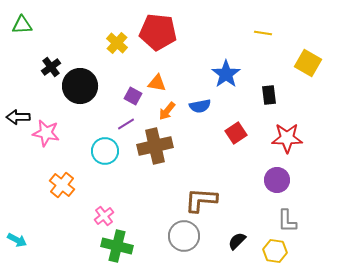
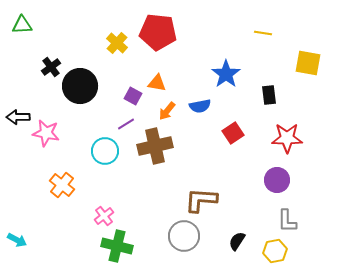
yellow square: rotated 20 degrees counterclockwise
red square: moved 3 px left
black semicircle: rotated 12 degrees counterclockwise
yellow hexagon: rotated 20 degrees counterclockwise
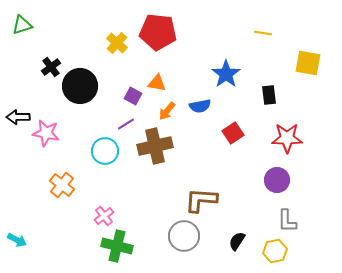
green triangle: rotated 15 degrees counterclockwise
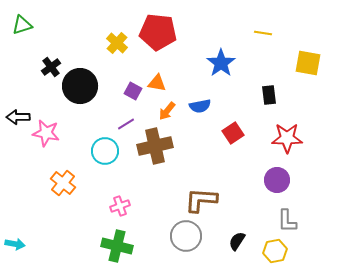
blue star: moved 5 px left, 11 px up
purple square: moved 5 px up
orange cross: moved 1 px right, 2 px up
pink cross: moved 16 px right, 10 px up; rotated 18 degrees clockwise
gray circle: moved 2 px right
cyan arrow: moved 2 px left, 4 px down; rotated 18 degrees counterclockwise
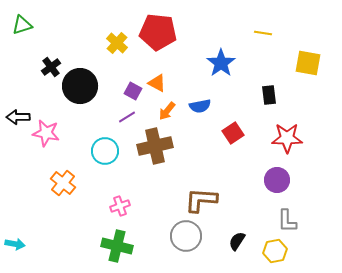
orange triangle: rotated 18 degrees clockwise
purple line: moved 1 px right, 7 px up
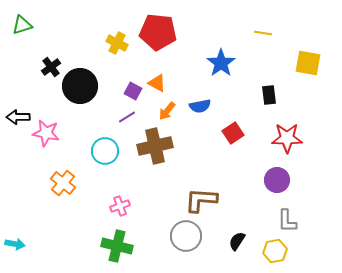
yellow cross: rotated 15 degrees counterclockwise
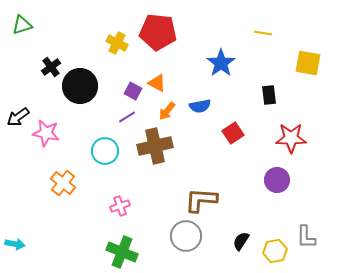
black arrow: rotated 35 degrees counterclockwise
red star: moved 4 px right
gray L-shape: moved 19 px right, 16 px down
black semicircle: moved 4 px right
green cross: moved 5 px right, 6 px down; rotated 8 degrees clockwise
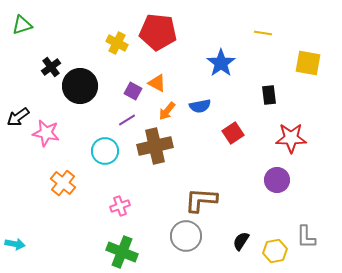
purple line: moved 3 px down
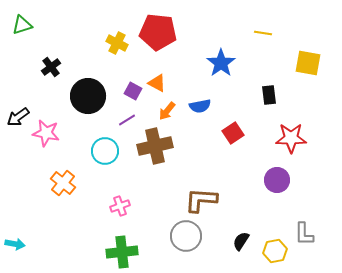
black circle: moved 8 px right, 10 px down
gray L-shape: moved 2 px left, 3 px up
green cross: rotated 28 degrees counterclockwise
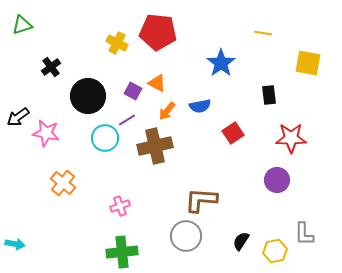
cyan circle: moved 13 px up
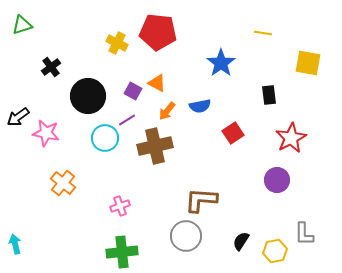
red star: rotated 28 degrees counterclockwise
cyan arrow: rotated 114 degrees counterclockwise
